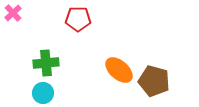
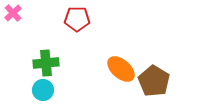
red pentagon: moved 1 px left
orange ellipse: moved 2 px right, 1 px up
brown pentagon: rotated 16 degrees clockwise
cyan circle: moved 3 px up
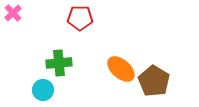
red pentagon: moved 3 px right, 1 px up
green cross: moved 13 px right
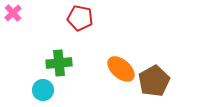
red pentagon: rotated 10 degrees clockwise
brown pentagon: rotated 12 degrees clockwise
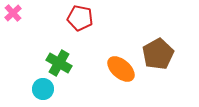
green cross: rotated 35 degrees clockwise
brown pentagon: moved 4 px right, 27 px up
cyan circle: moved 1 px up
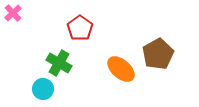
red pentagon: moved 10 px down; rotated 25 degrees clockwise
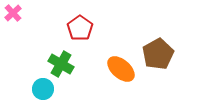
green cross: moved 2 px right, 1 px down
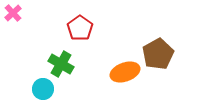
orange ellipse: moved 4 px right, 3 px down; rotated 60 degrees counterclockwise
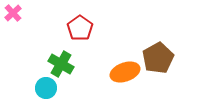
brown pentagon: moved 4 px down
cyan circle: moved 3 px right, 1 px up
